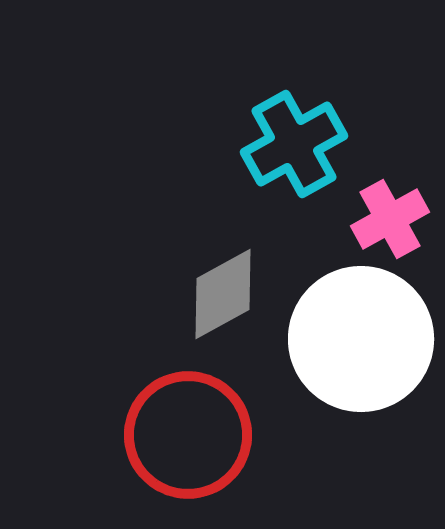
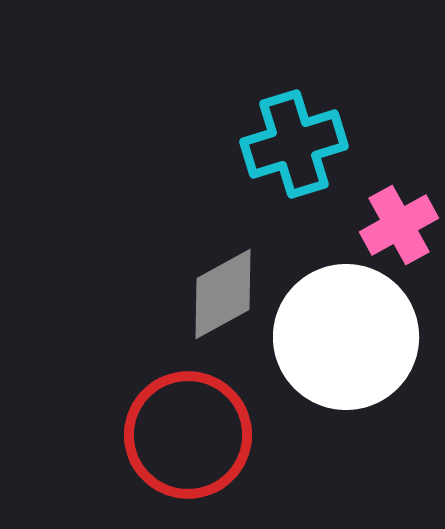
cyan cross: rotated 12 degrees clockwise
pink cross: moved 9 px right, 6 px down
white circle: moved 15 px left, 2 px up
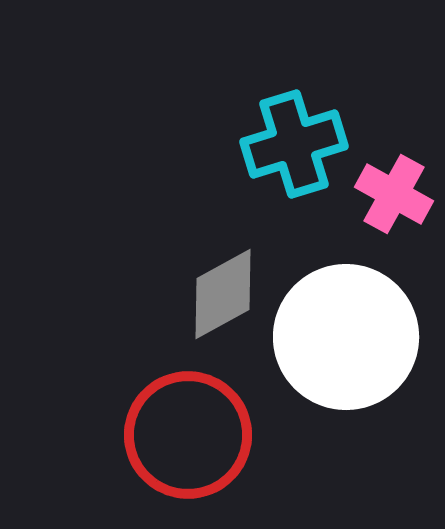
pink cross: moved 5 px left, 31 px up; rotated 32 degrees counterclockwise
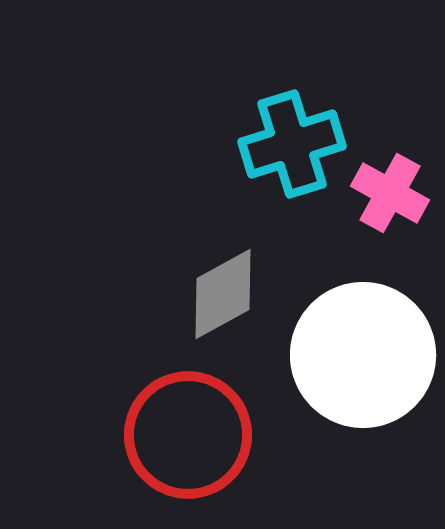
cyan cross: moved 2 px left
pink cross: moved 4 px left, 1 px up
white circle: moved 17 px right, 18 px down
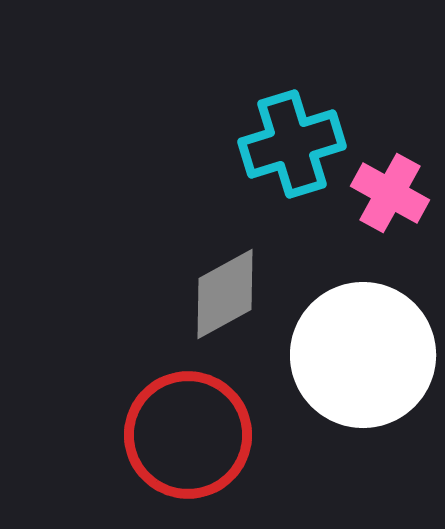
gray diamond: moved 2 px right
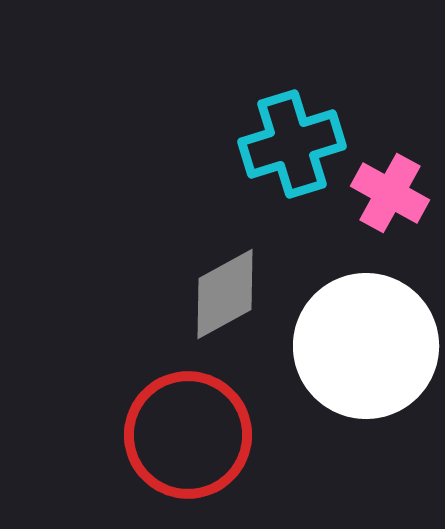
white circle: moved 3 px right, 9 px up
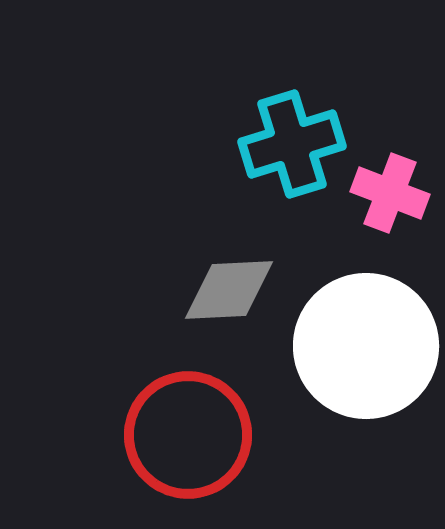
pink cross: rotated 8 degrees counterclockwise
gray diamond: moved 4 px right, 4 px up; rotated 26 degrees clockwise
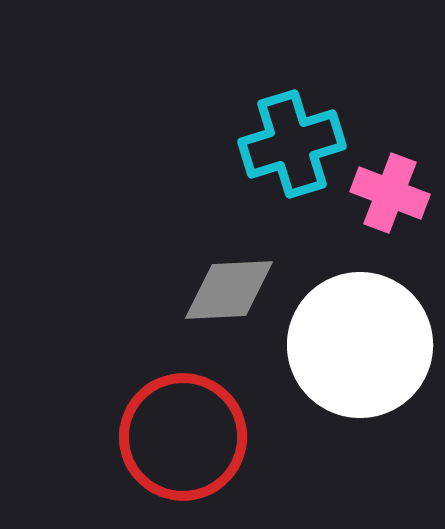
white circle: moved 6 px left, 1 px up
red circle: moved 5 px left, 2 px down
